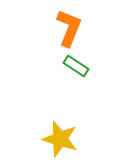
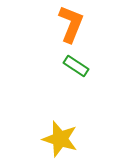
orange L-shape: moved 2 px right, 4 px up
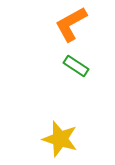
orange L-shape: rotated 141 degrees counterclockwise
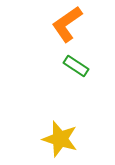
orange L-shape: moved 4 px left; rotated 6 degrees counterclockwise
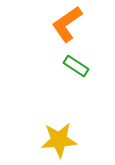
yellow star: moved 1 px left, 1 px down; rotated 21 degrees counterclockwise
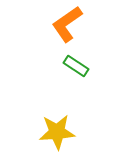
yellow star: moved 2 px left, 8 px up
